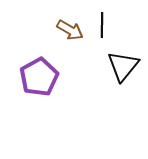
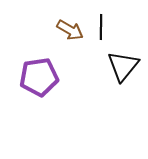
black line: moved 1 px left, 2 px down
purple pentagon: rotated 21 degrees clockwise
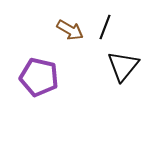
black line: moved 4 px right; rotated 20 degrees clockwise
purple pentagon: rotated 21 degrees clockwise
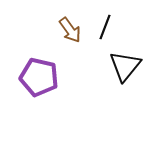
brown arrow: rotated 24 degrees clockwise
black triangle: moved 2 px right
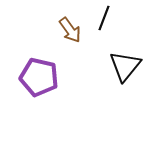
black line: moved 1 px left, 9 px up
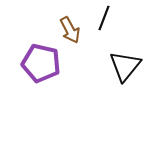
brown arrow: rotated 8 degrees clockwise
purple pentagon: moved 2 px right, 14 px up
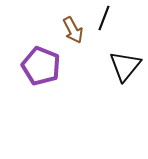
brown arrow: moved 3 px right
purple pentagon: moved 3 px down; rotated 9 degrees clockwise
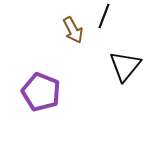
black line: moved 2 px up
purple pentagon: moved 26 px down
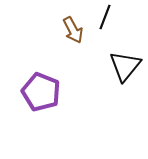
black line: moved 1 px right, 1 px down
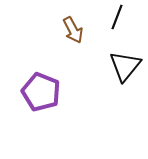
black line: moved 12 px right
